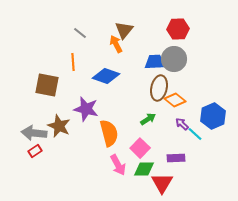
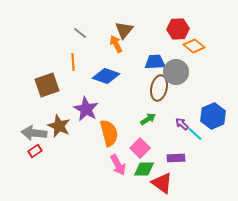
gray circle: moved 2 px right, 13 px down
brown square: rotated 30 degrees counterclockwise
orange diamond: moved 19 px right, 54 px up
purple star: rotated 15 degrees clockwise
red triangle: rotated 25 degrees counterclockwise
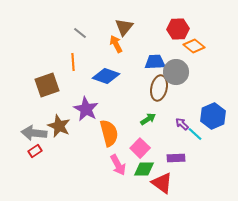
brown triangle: moved 3 px up
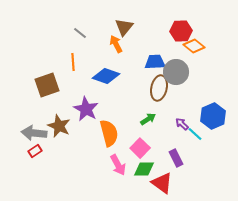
red hexagon: moved 3 px right, 2 px down
purple rectangle: rotated 66 degrees clockwise
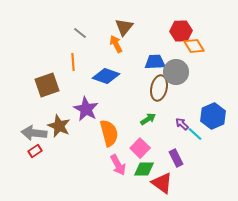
orange diamond: rotated 20 degrees clockwise
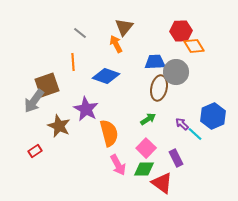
gray arrow: moved 32 px up; rotated 60 degrees counterclockwise
pink square: moved 6 px right
